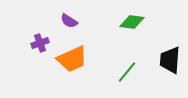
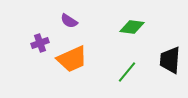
green diamond: moved 5 px down
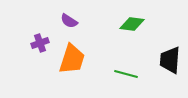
green diamond: moved 3 px up
orange trapezoid: rotated 48 degrees counterclockwise
green line: moved 1 px left, 2 px down; rotated 65 degrees clockwise
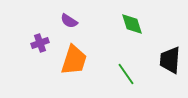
green diamond: rotated 65 degrees clockwise
orange trapezoid: moved 2 px right, 1 px down
green line: rotated 40 degrees clockwise
